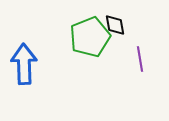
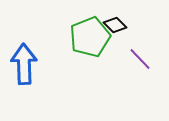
black diamond: rotated 35 degrees counterclockwise
purple line: rotated 35 degrees counterclockwise
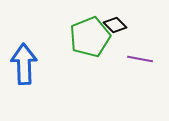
purple line: rotated 35 degrees counterclockwise
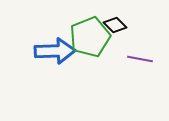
blue arrow: moved 31 px right, 13 px up; rotated 90 degrees clockwise
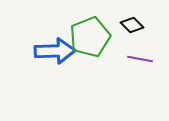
black diamond: moved 17 px right
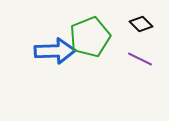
black diamond: moved 9 px right, 1 px up
purple line: rotated 15 degrees clockwise
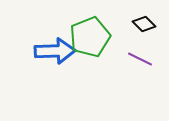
black diamond: moved 3 px right
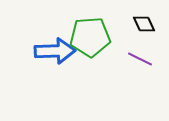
black diamond: rotated 20 degrees clockwise
green pentagon: rotated 18 degrees clockwise
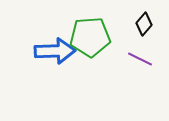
black diamond: rotated 65 degrees clockwise
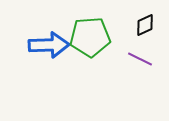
black diamond: moved 1 px right, 1 px down; rotated 25 degrees clockwise
blue arrow: moved 6 px left, 6 px up
